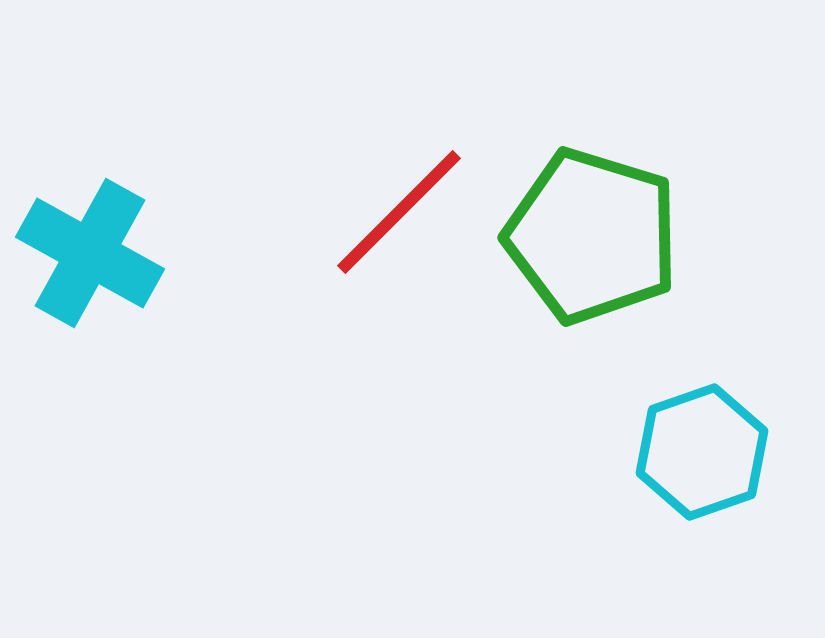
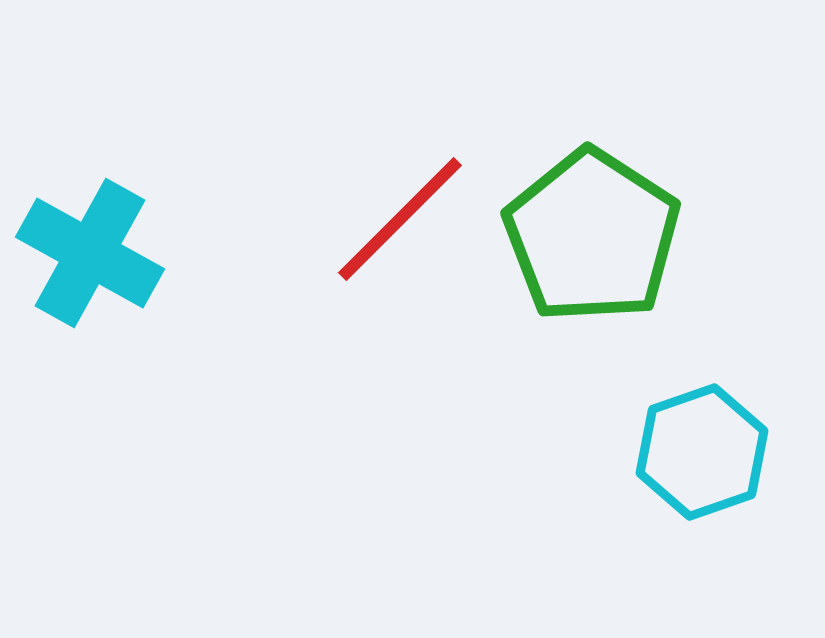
red line: moved 1 px right, 7 px down
green pentagon: rotated 16 degrees clockwise
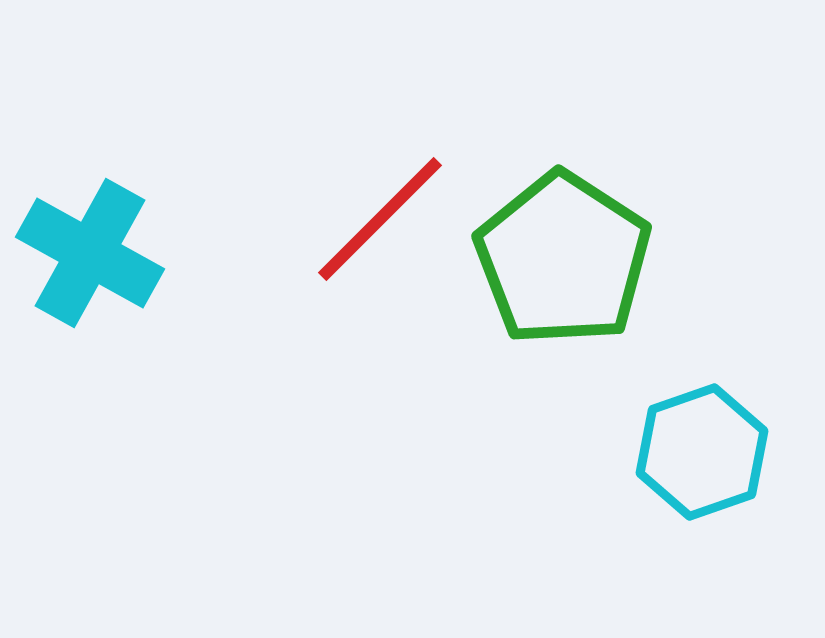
red line: moved 20 px left
green pentagon: moved 29 px left, 23 px down
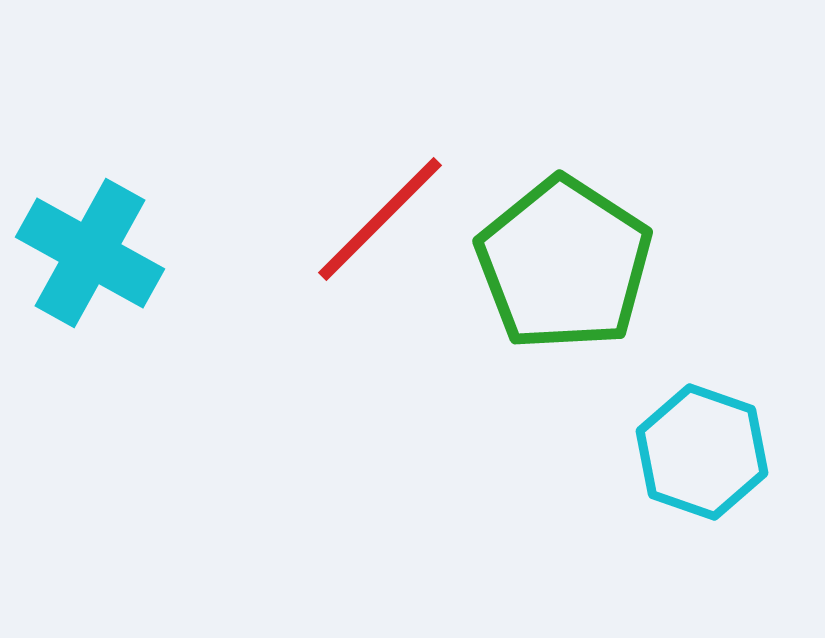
green pentagon: moved 1 px right, 5 px down
cyan hexagon: rotated 22 degrees counterclockwise
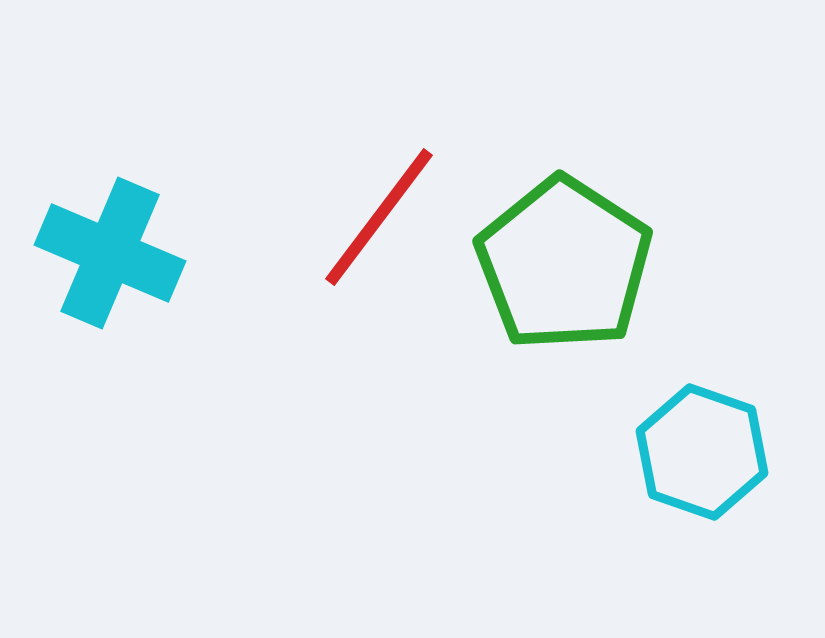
red line: moved 1 px left, 2 px up; rotated 8 degrees counterclockwise
cyan cross: moved 20 px right; rotated 6 degrees counterclockwise
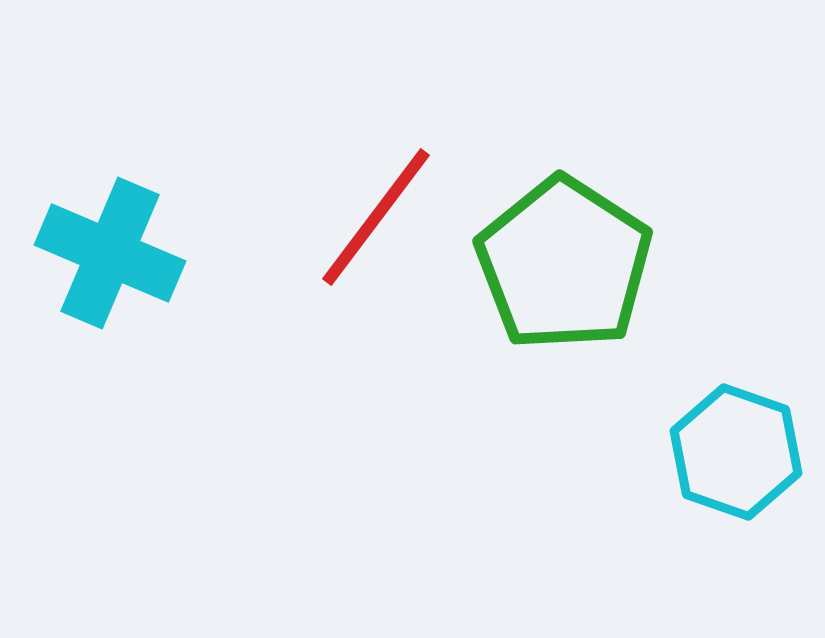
red line: moved 3 px left
cyan hexagon: moved 34 px right
